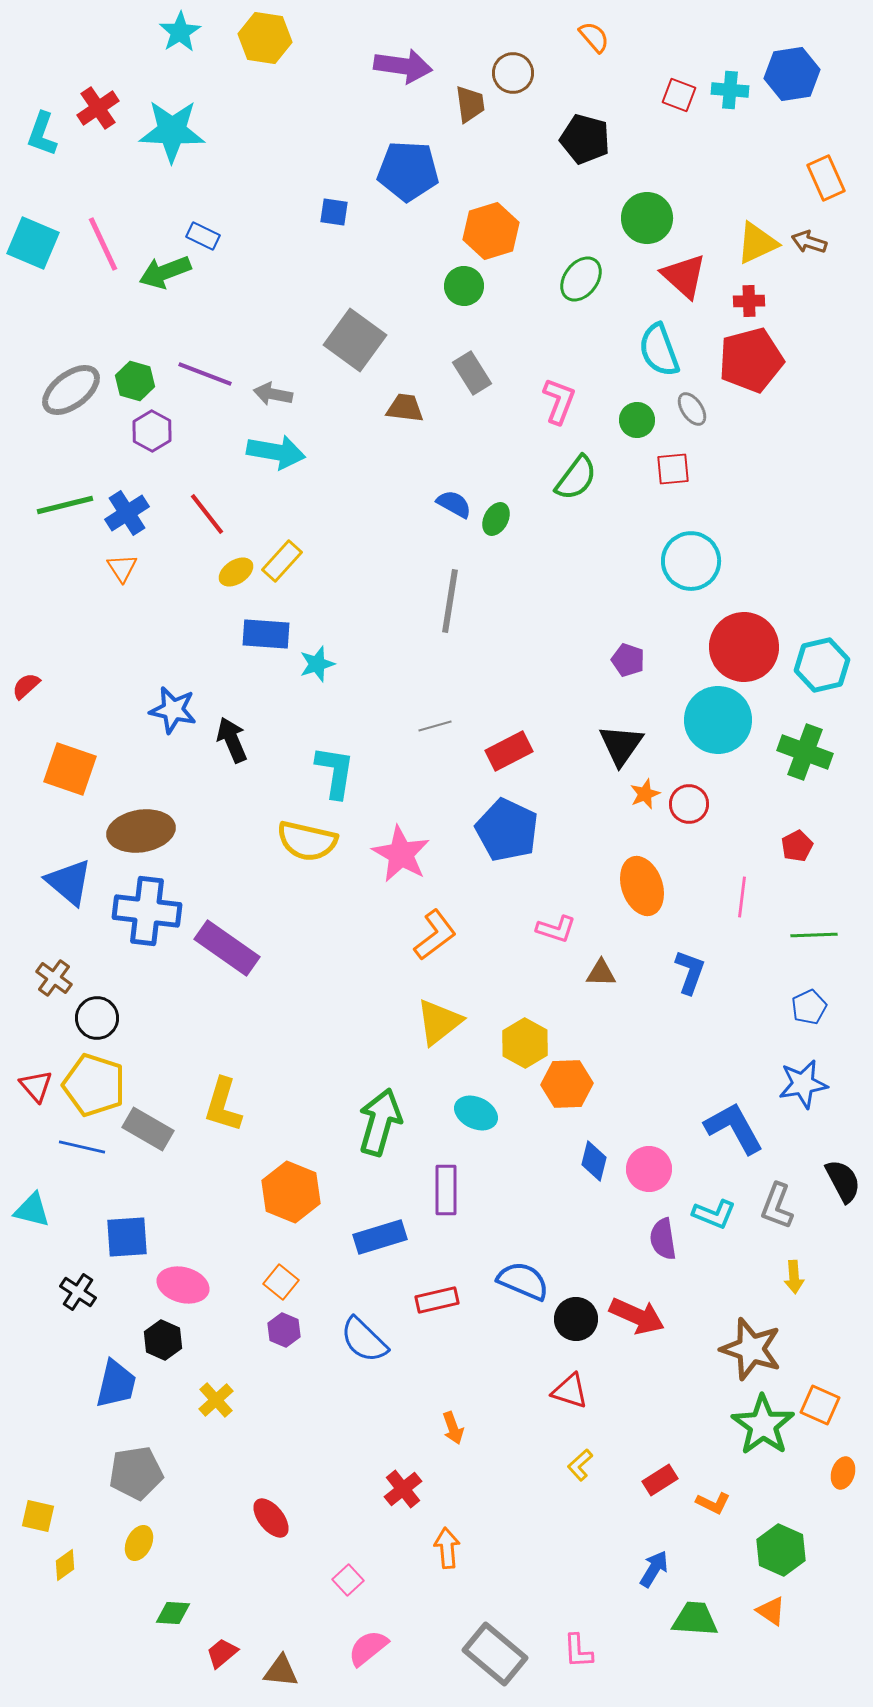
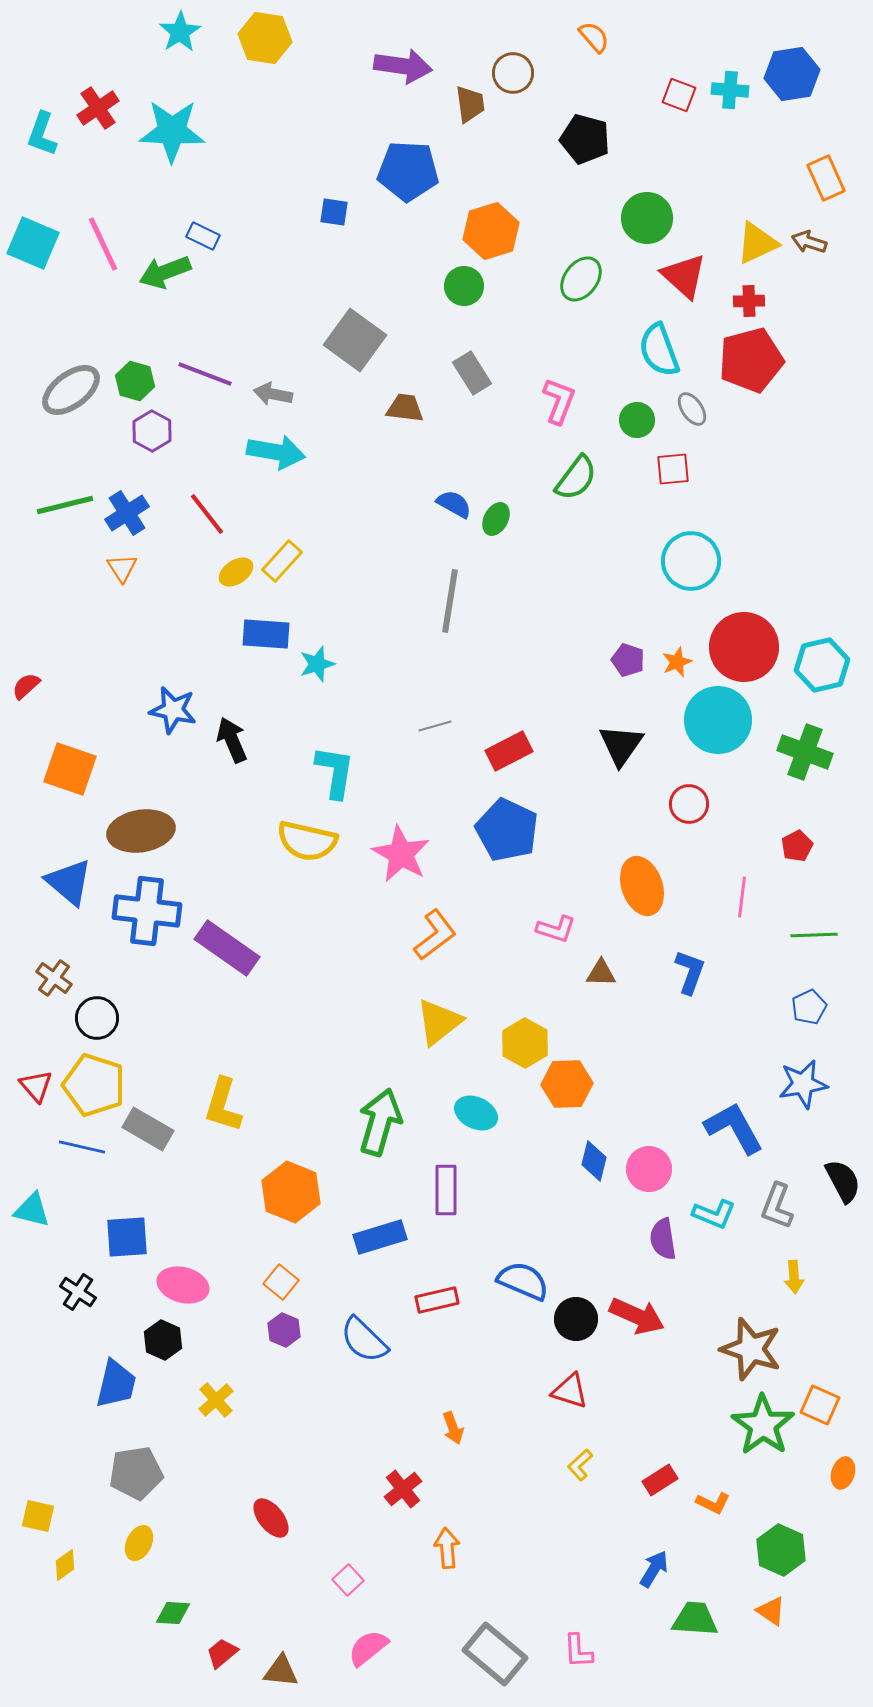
orange star at (645, 794): moved 32 px right, 132 px up
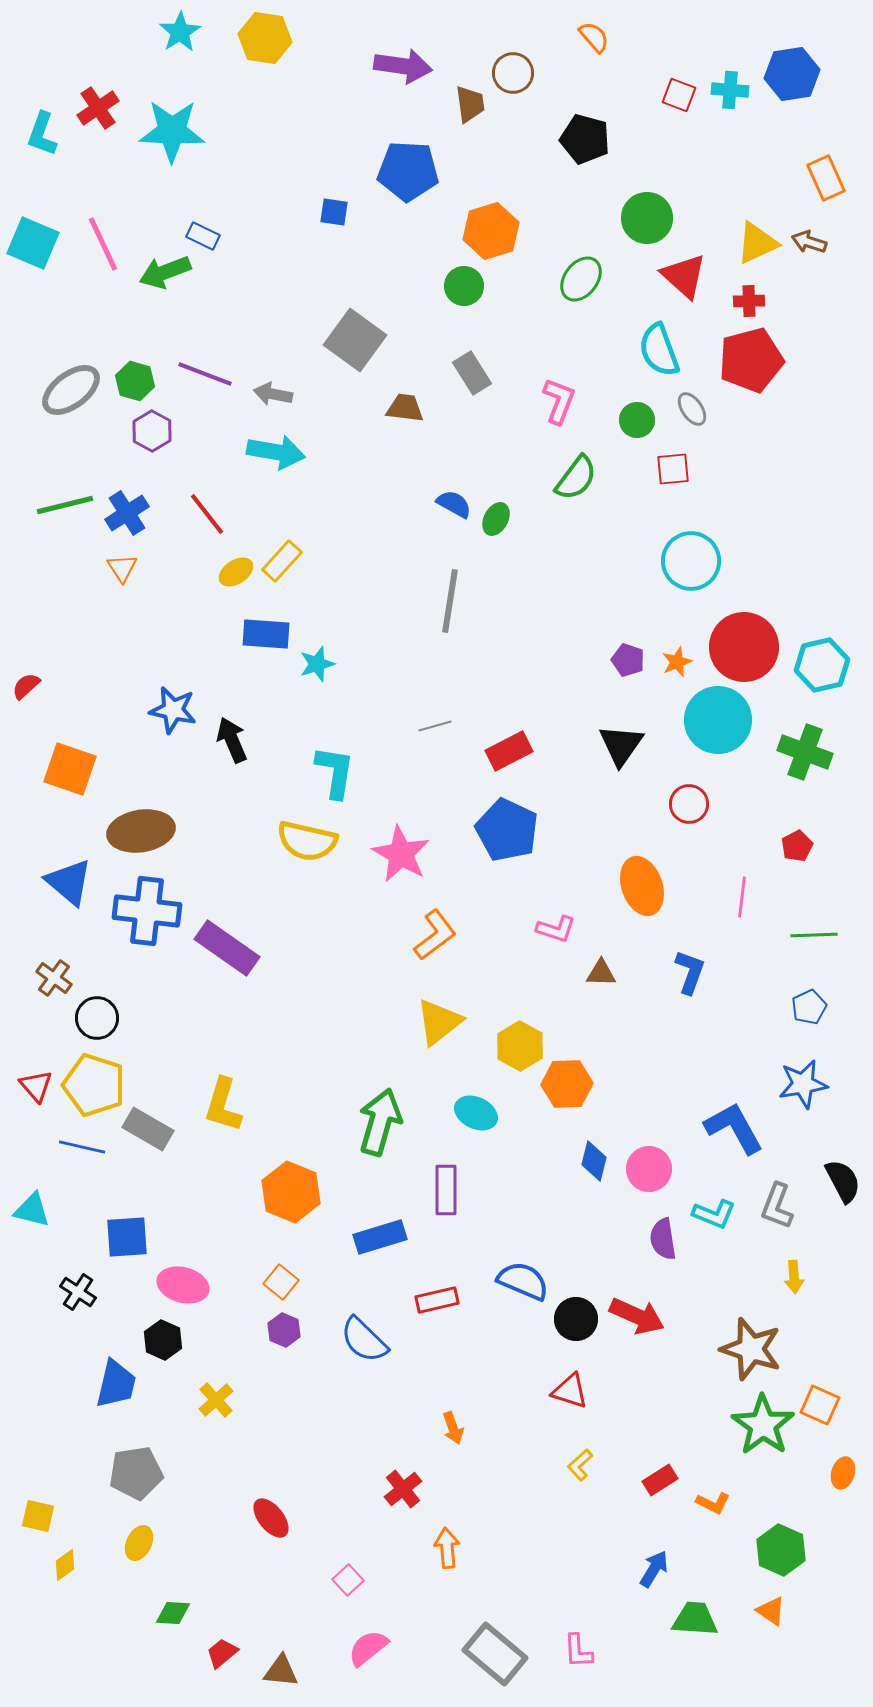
yellow hexagon at (525, 1043): moved 5 px left, 3 px down
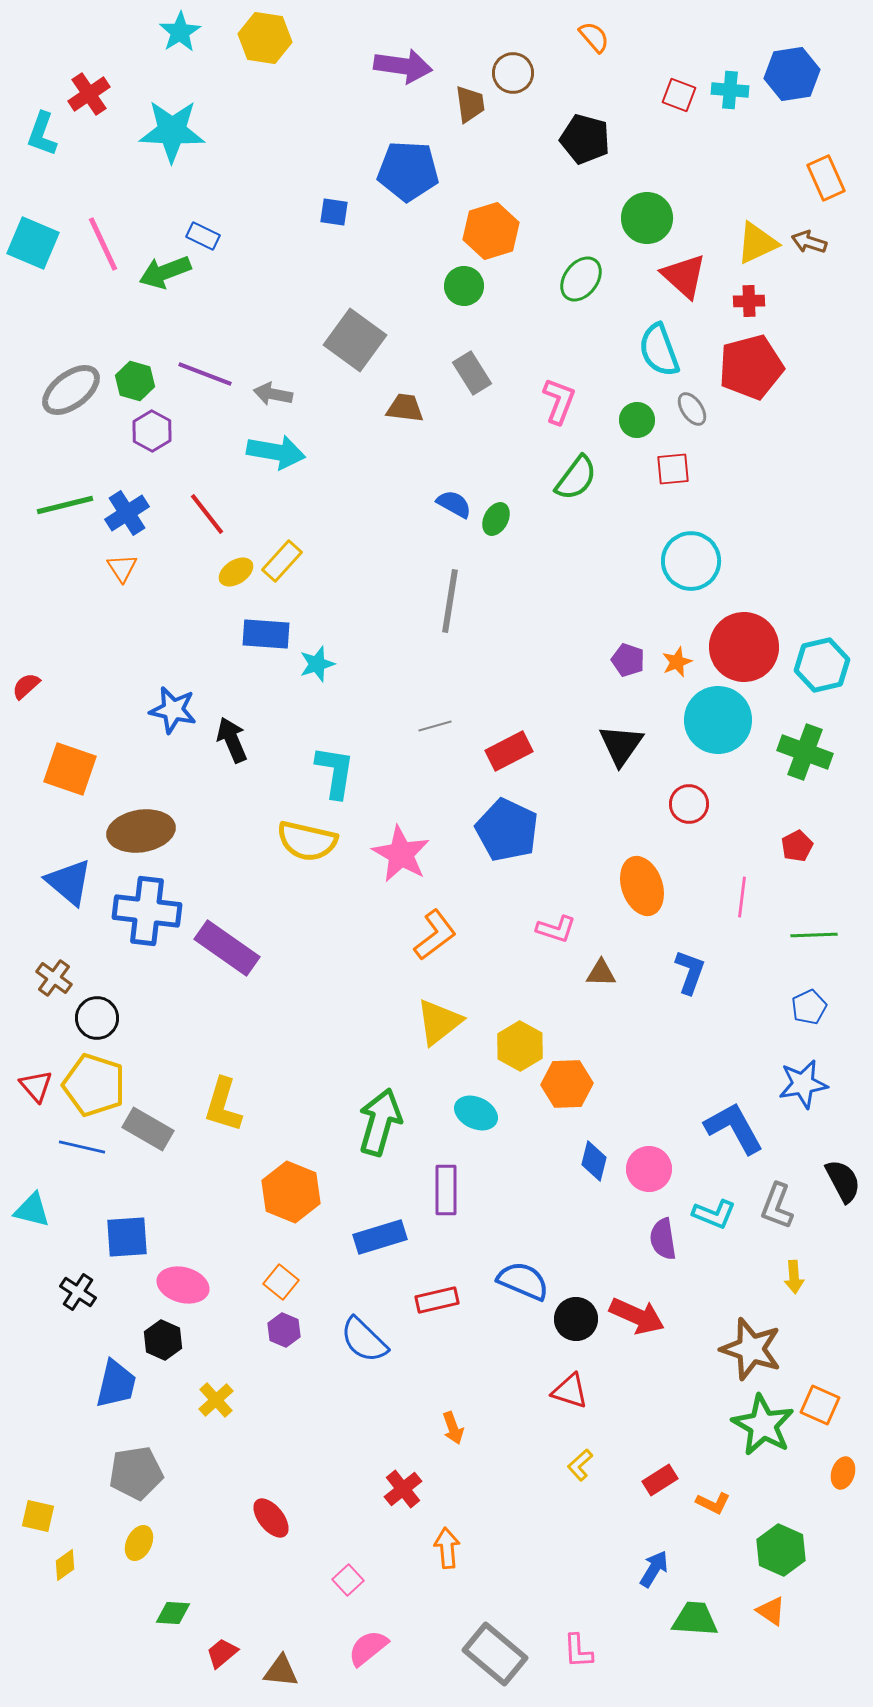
red cross at (98, 108): moved 9 px left, 14 px up
red pentagon at (751, 360): moved 7 px down
green star at (763, 1425): rotated 6 degrees counterclockwise
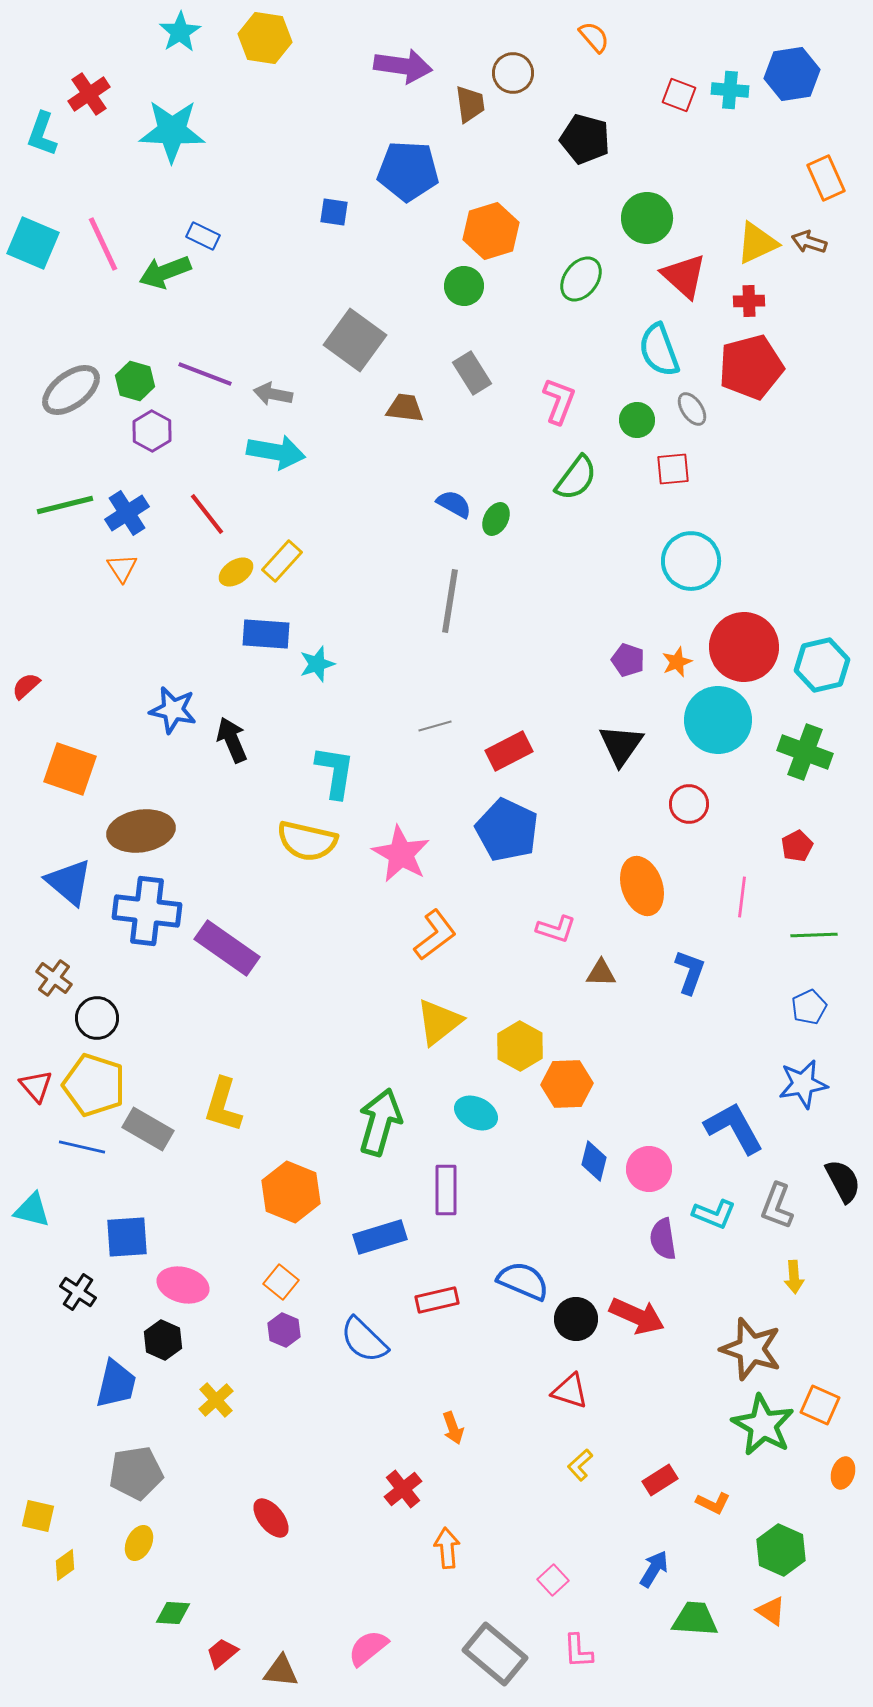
pink square at (348, 1580): moved 205 px right
